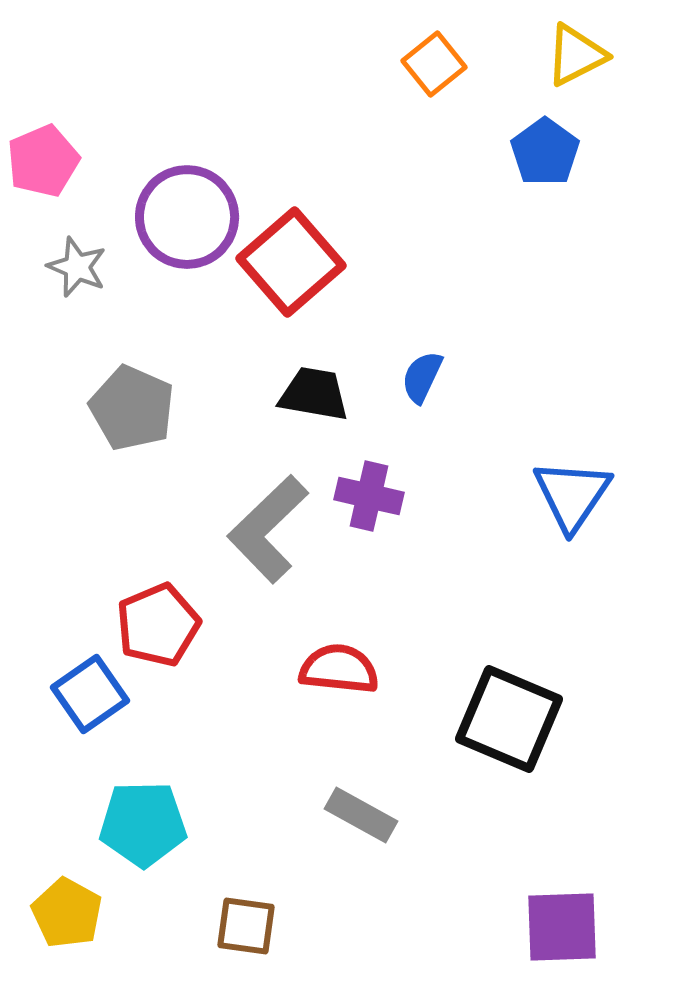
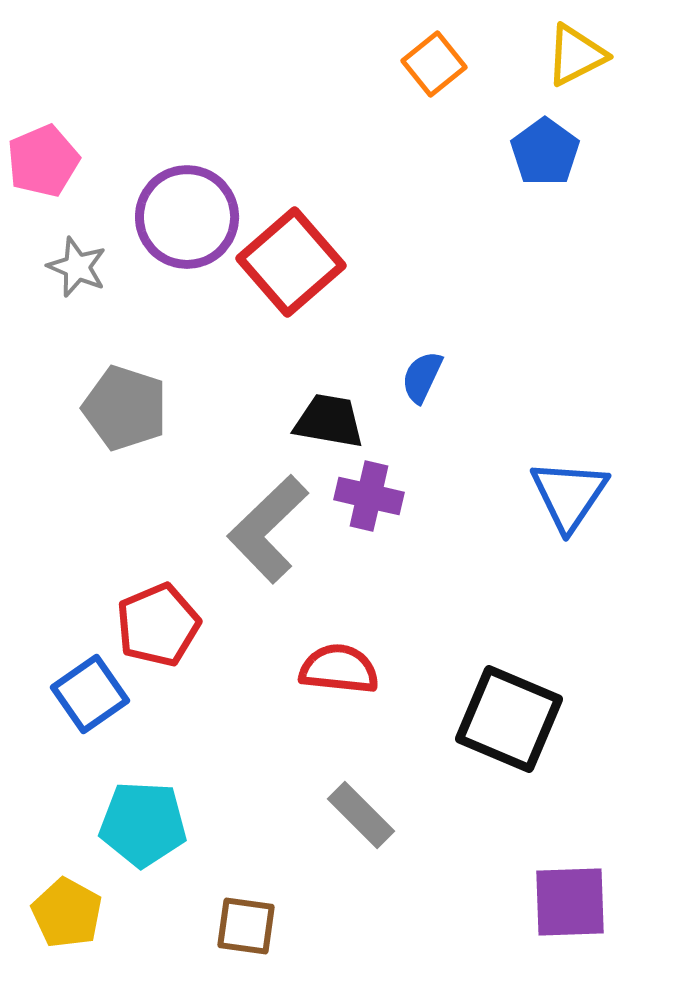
black trapezoid: moved 15 px right, 27 px down
gray pentagon: moved 7 px left; rotated 6 degrees counterclockwise
blue triangle: moved 3 px left
gray rectangle: rotated 16 degrees clockwise
cyan pentagon: rotated 4 degrees clockwise
purple square: moved 8 px right, 25 px up
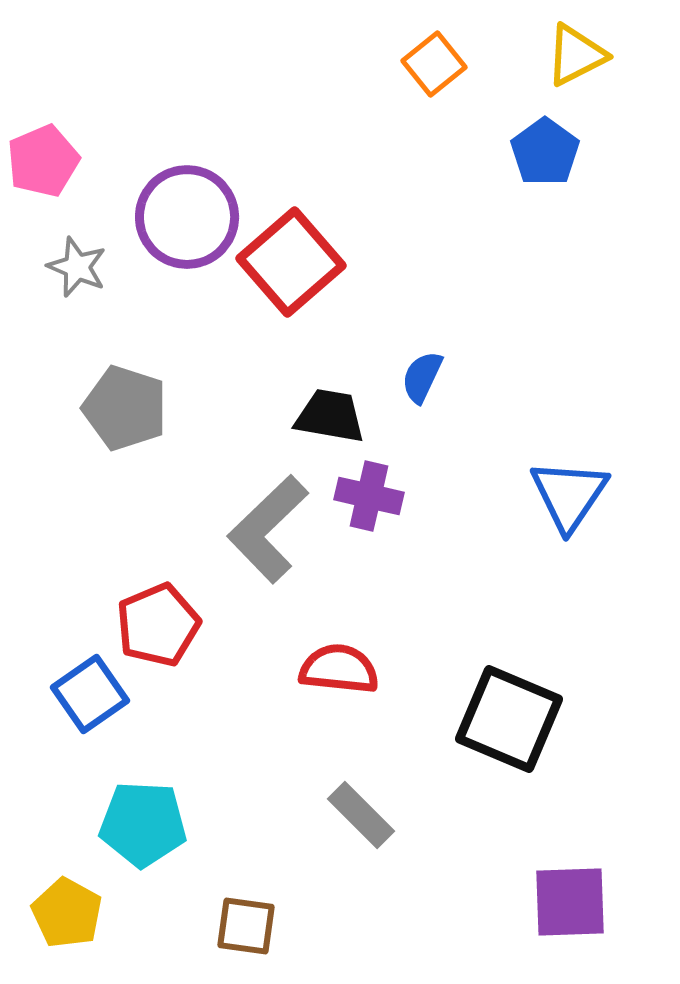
black trapezoid: moved 1 px right, 5 px up
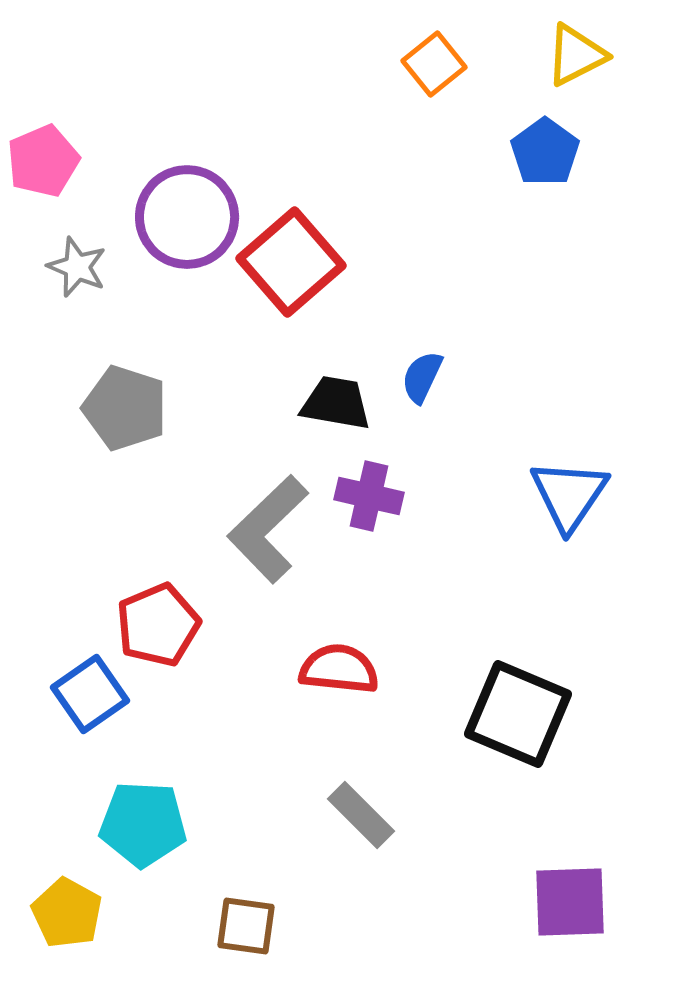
black trapezoid: moved 6 px right, 13 px up
black square: moved 9 px right, 5 px up
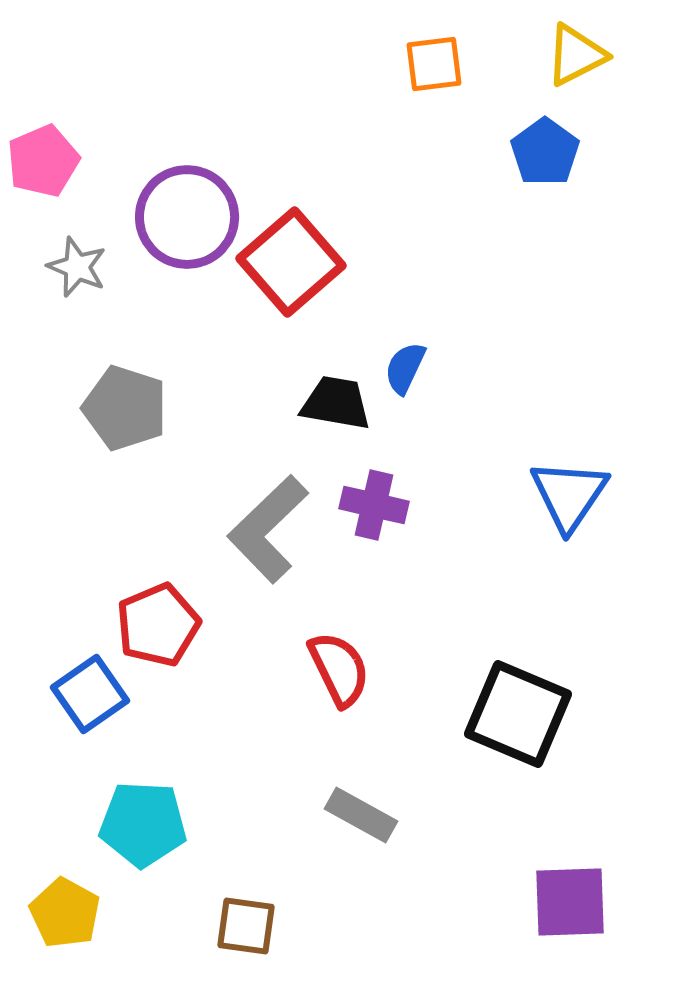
orange square: rotated 32 degrees clockwise
blue semicircle: moved 17 px left, 9 px up
purple cross: moved 5 px right, 9 px down
red semicircle: rotated 58 degrees clockwise
gray rectangle: rotated 16 degrees counterclockwise
yellow pentagon: moved 2 px left
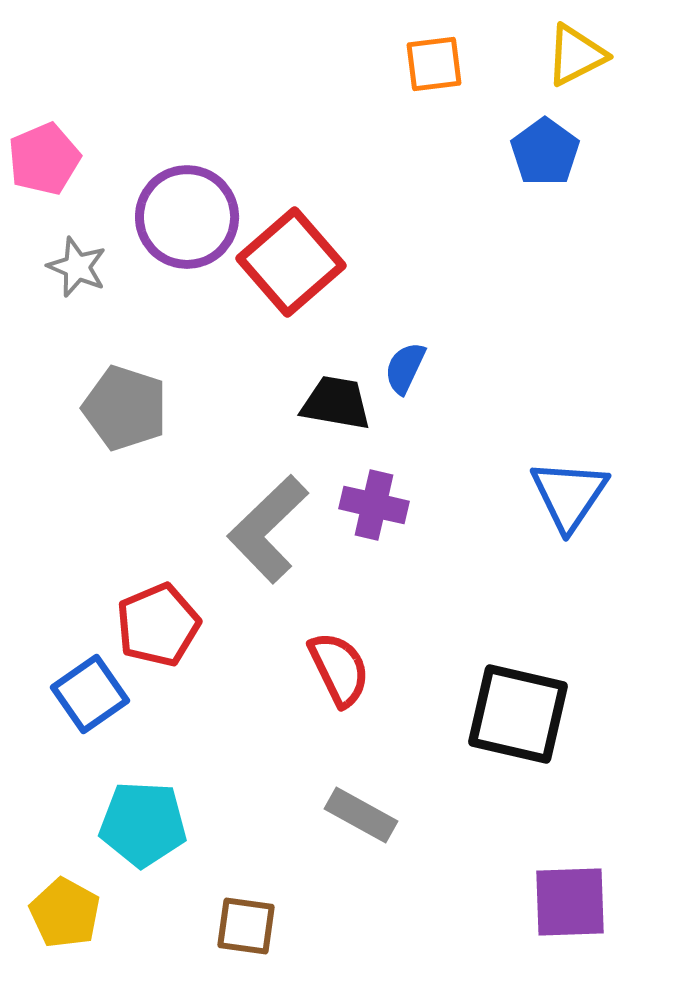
pink pentagon: moved 1 px right, 2 px up
black square: rotated 10 degrees counterclockwise
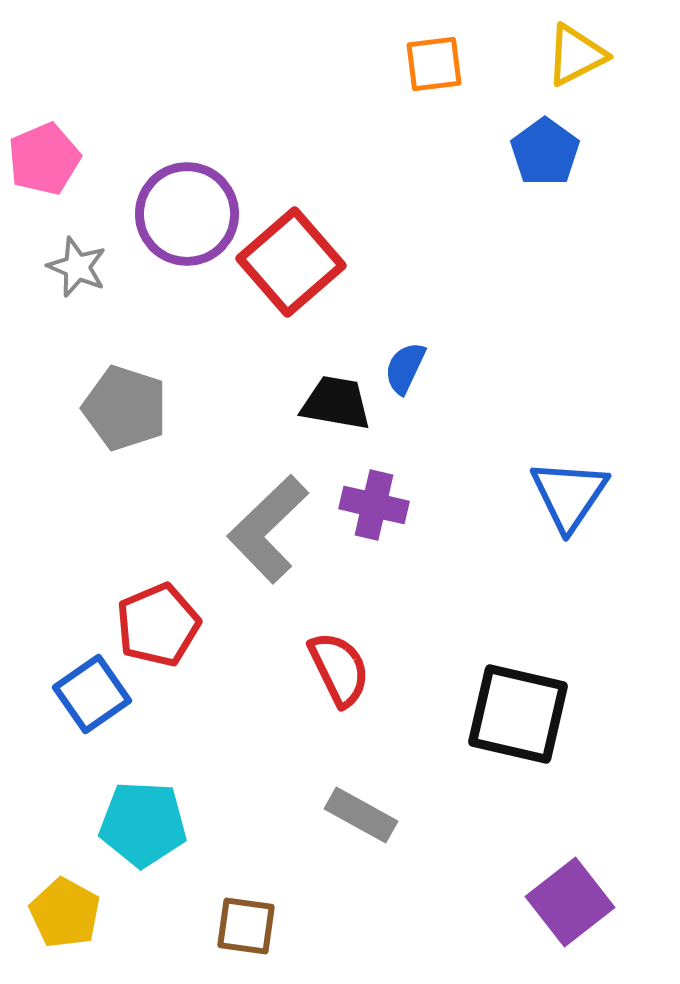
purple circle: moved 3 px up
blue square: moved 2 px right
purple square: rotated 36 degrees counterclockwise
